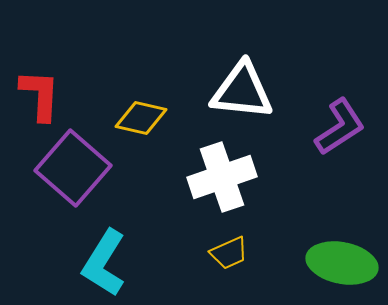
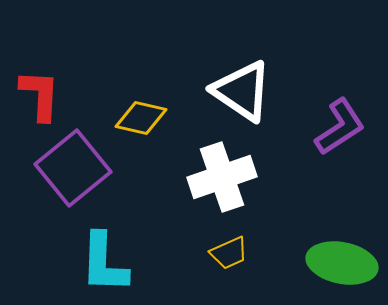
white triangle: rotated 28 degrees clockwise
purple square: rotated 10 degrees clockwise
cyan L-shape: rotated 30 degrees counterclockwise
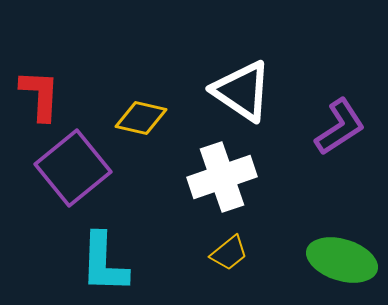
yellow trapezoid: rotated 15 degrees counterclockwise
green ellipse: moved 3 px up; rotated 6 degrees clockwise
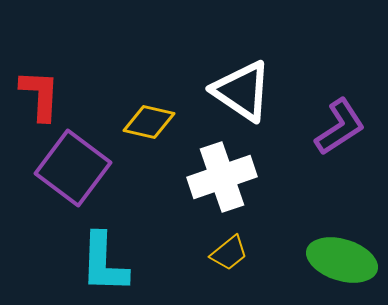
yellow diamond: moved 8 px right, 4 px down
purple square: rotated 14 degrees counterclockwise
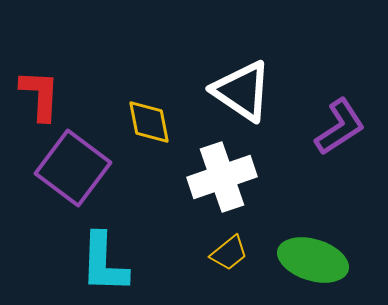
yellow diamond: rotated 66 degrees clockwise
green ellipse: moved 29 px left
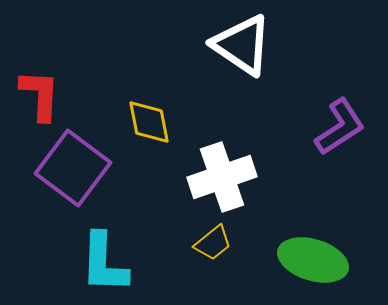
white triangle: moved 46 px up
yellow trapezoid: moved 16 px left, 10 px up
